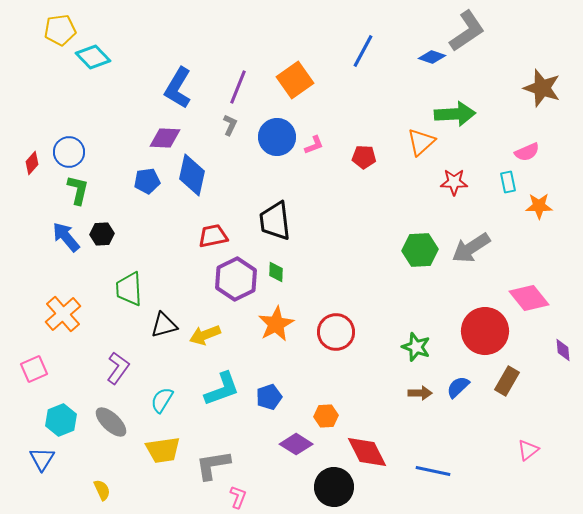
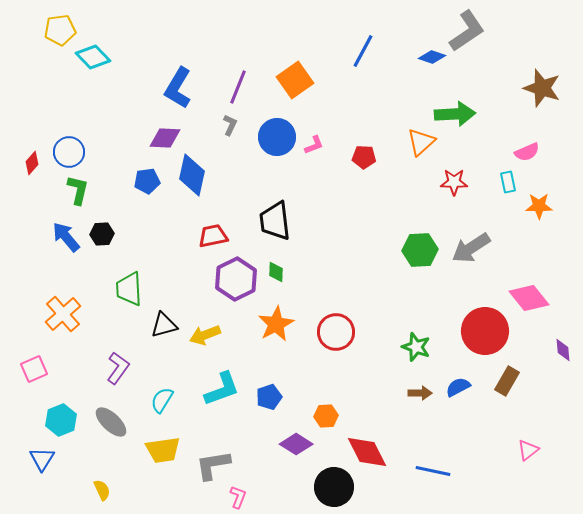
blue semicircle at (458, 387): rotated 15 degrees clockwise
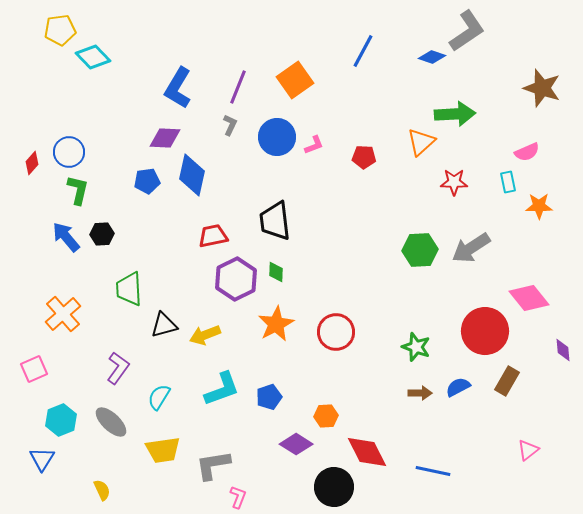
cyan semicircle at (162, 400): moved 3 px left, 3 px up
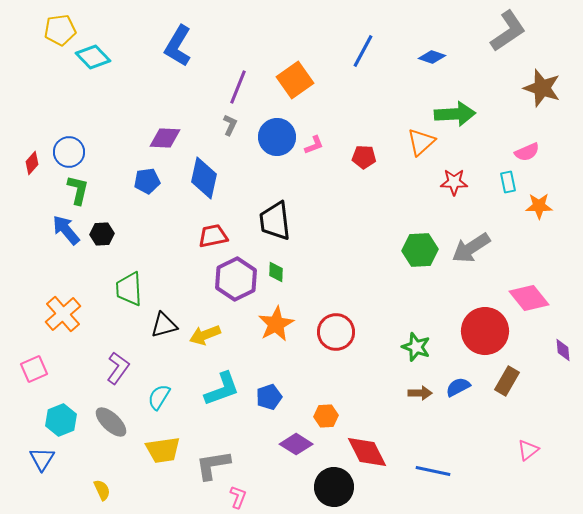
gray L-shape at (467, 31): moved 41 px right
blue L-shape at (178, 88): moved 42 px up
blue diamond at (192, 175): moved 12 px right, 3 px down
blue arrow at (66, 237): moved 7 px up
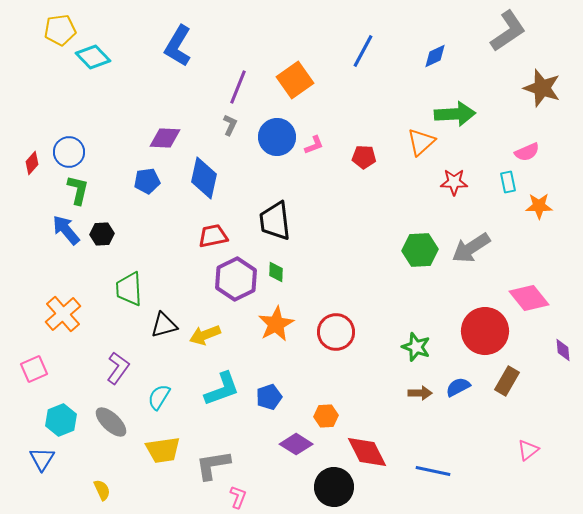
blue diamond at (432, 57): moved 3 px right, 1 px up; rotated 44 degrees counterclockwise
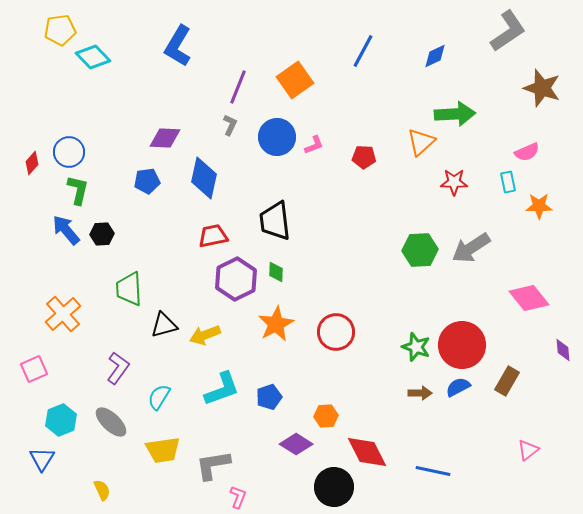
red circle at (485, 331): moved 23 px left, 14 px down
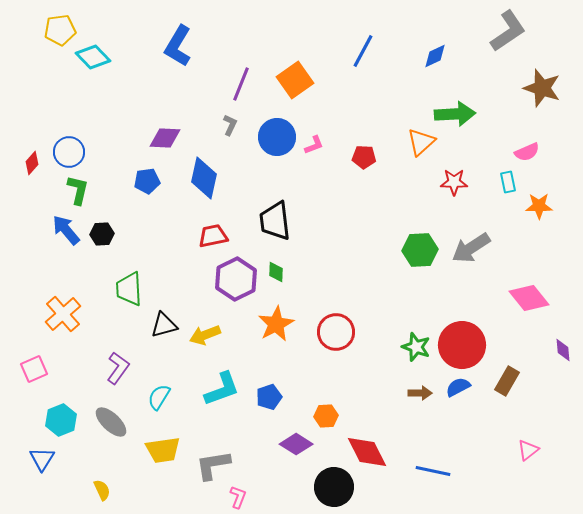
purple line at (238, 87): moved 3 px right, 3 px up
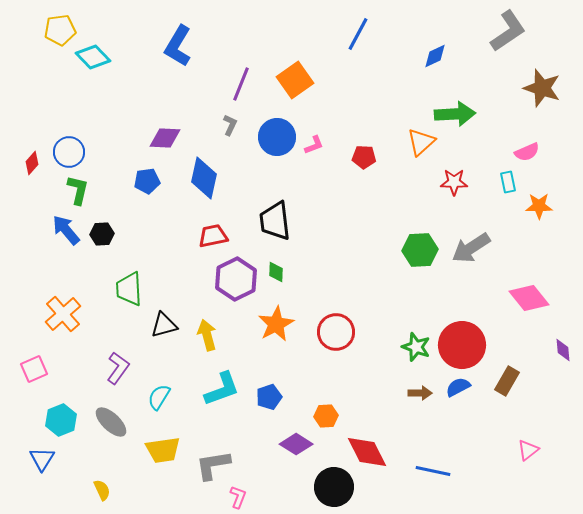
blue line at (363, 51): moved 5 px left, 17 px up
yellow arrow at (205, 335): moved 2 px right; rotated 96 degrees clockwise
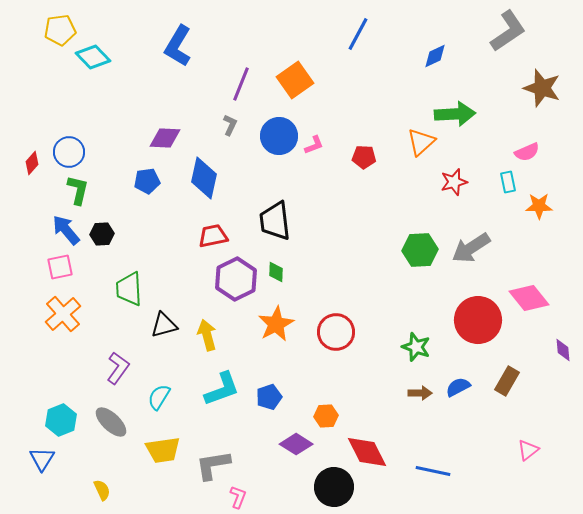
blue circle at (277, 137): moved 2 px right, 1 px up
red star at (454, 182): rotated 16 degrees counterclockwise
red circle at (462, 345): moved 16 px right, 25 px up
pink square at (34, 369): moved 26 px right, 102 px up; rotated 12 degrees clockwise
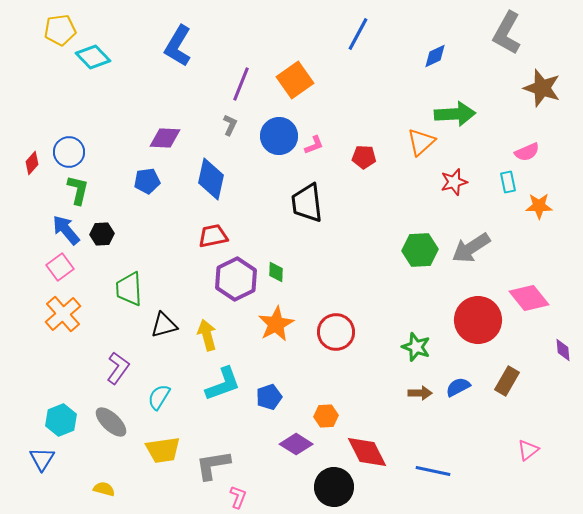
gray L-shape at (508, 31): moved 1 px left, 2 px down; rotated 153 degrees clockwise
blue diamond at (204, 178): moved 7 px right, 1 px down
black trapezoid at (275, 221): moved 32 px right, 18 px up
pink square at (60, 267): rotated 24 degrees counterclockwise
cyan L-shape at (222, 389): moved 1 px right, 5 px up
yellow semicircle at (102, 490): moved 2 px right, 1 px up; rotated 50 degrees counterclockwise
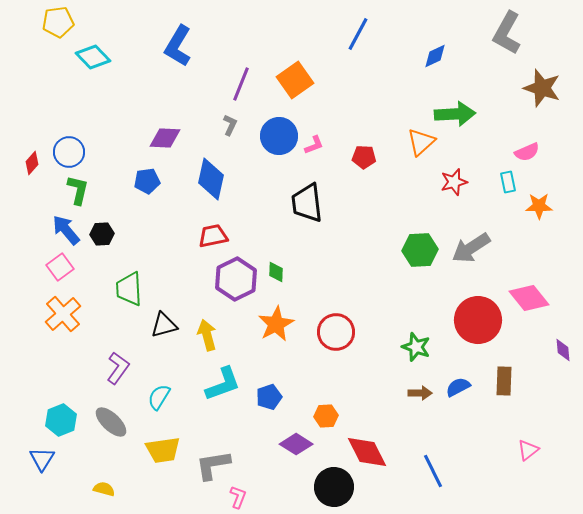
yellow pentagon at (60, 30): moved 2 px left, 8 px up
brown rectangle at (507, 381): moved 3 px left; rotated 28 degrees counterclockwise
blue line at (433, 471): rotated 52 degrees clockwise
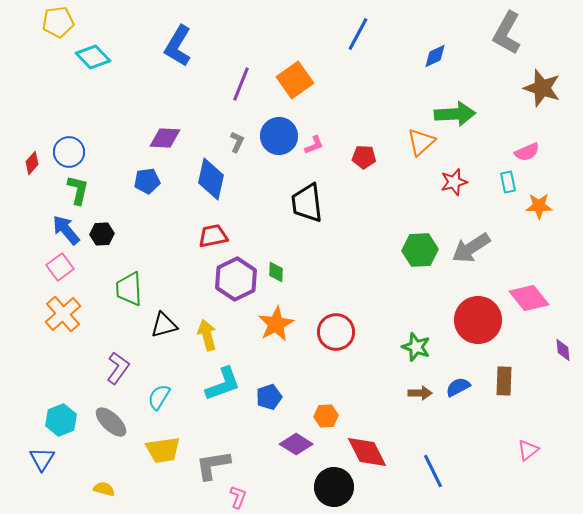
gray L-shape at (230, 125): moved 7 px right, 17 px down
